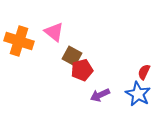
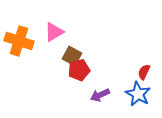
pink triangle: rotated 50 degrees clockwise
red pentagon: moved 3 px left
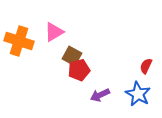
red semicircle: moved 2 px right, 6 px up
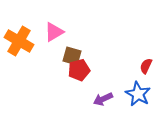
orange cross: rotated 12 degrees clockwise
brown square: rotated 12 degrees counterclockwise
purple arrow: moved 3 px right, 4 px down
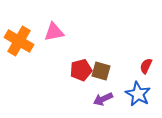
pink triangle: rotated 20 degrees clockwise
brown square: moved 29 px right, 15 px down
red pentagon: moved 2 px right
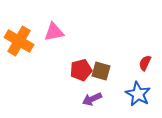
red semicircle: moved 1 px left, 3 px up
purple arrow: moved 11 px left
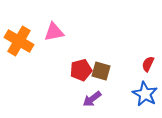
red semicircle: moved 3 px right, 1 px down
blue star: moved 7 px right
purple arrow: rotated 12 degrees counterclockwise
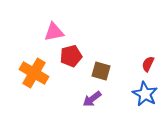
orange cross: moved 15 px right, 32 px down
red pentagon: moved 10 px left, 14 px up
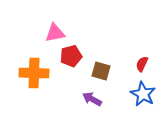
pink triangle: moved 1 px right, 1 px down
red semicircle: moved 6 px left
orange cross: rotated 28 degrees counterclockwise
blue star: moved 2 px left
purple arrow: rotated 66 degrees clockwise
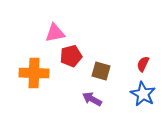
red semicircle: moved 1 px right
